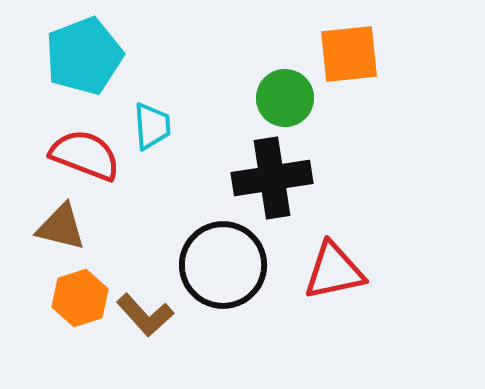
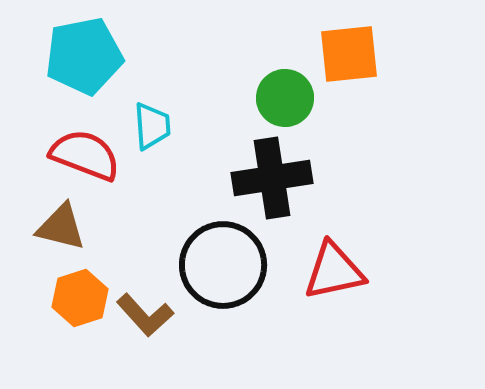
cyan pentagon: rotated 10 degrees clockwise
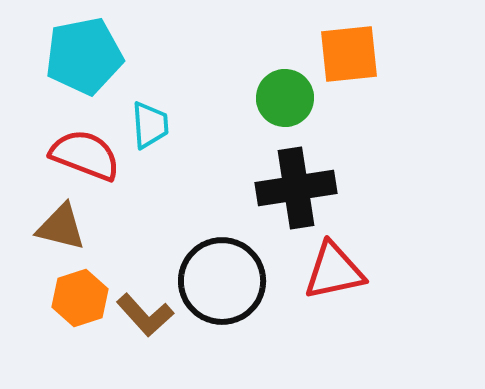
cyan trapezoid: moved 2 px left, 1 px up
black cross: moved 24 px right, 10 px down
black circle: moved 1 px left, 16 px down
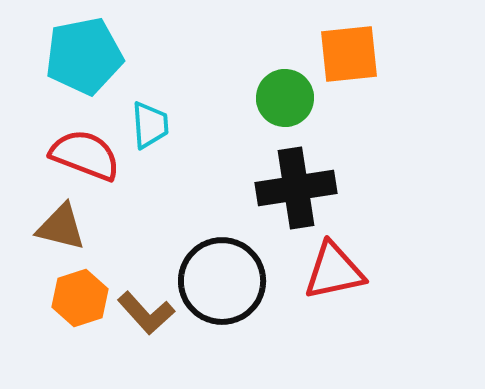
brown L-shape: moved 1 px right, 2 px up
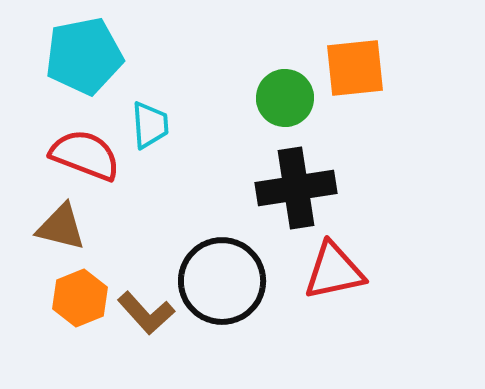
orange square: moved 6 px right, 14 px down
orange hexagon: rotated 4 degrees counterclockwise
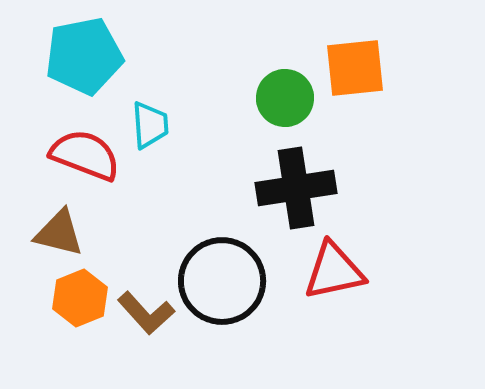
brown triangle: moved 2 px left, 6 px down
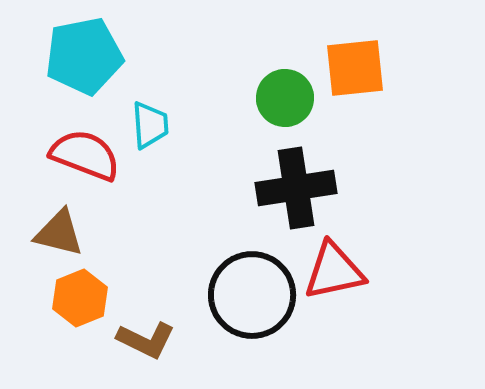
black circle: moved 30 px right, 14 px down
brown L-shape: moved 27 px down; rotated 22 degrees counterclockwise
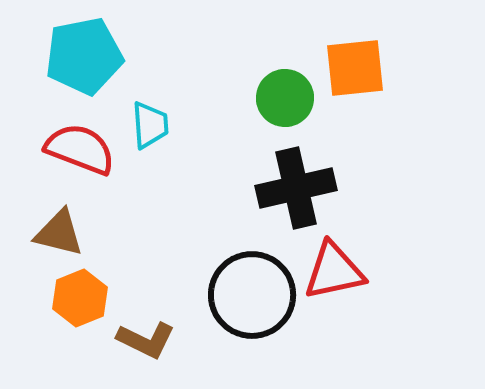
red semicircle: moved 5 px left, 6 px up
black cross: rotated 4 degrees counterclockwise
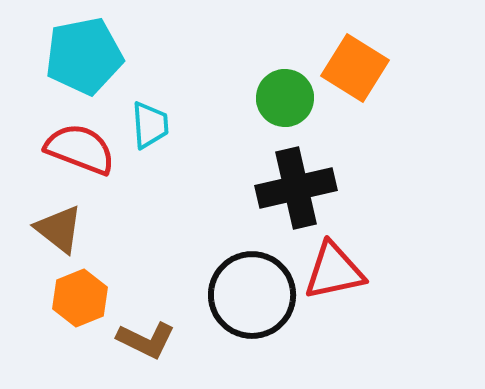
orange square: rotated 38 degrees clockwise
brown triangle: moved 4 px up; rotated 24 degrees clockwise
